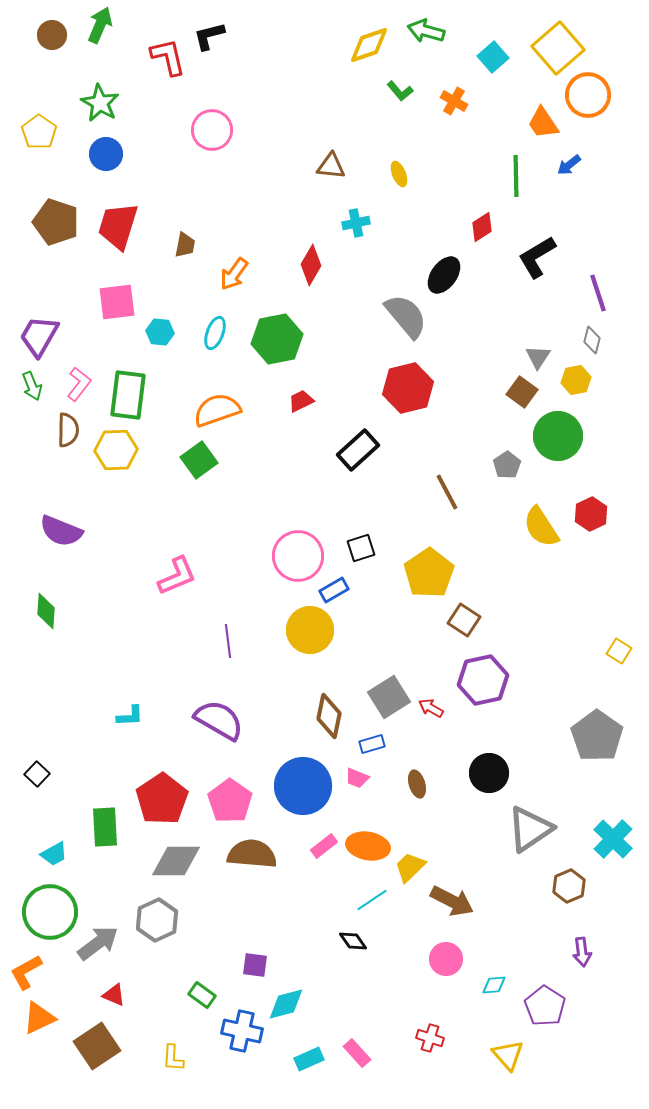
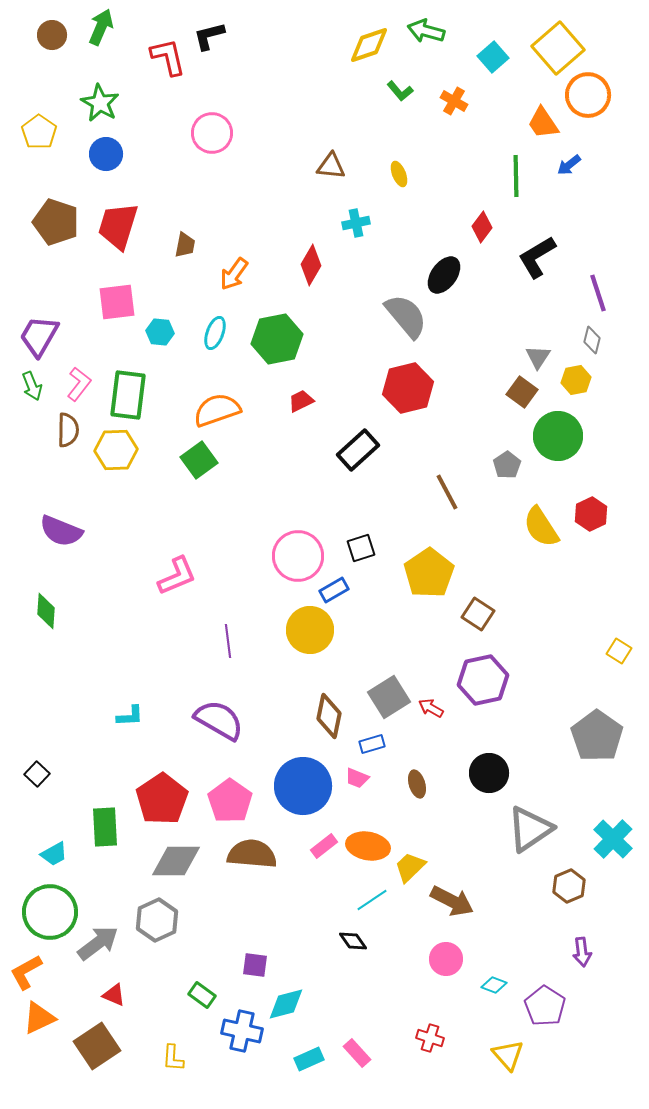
green arrow at (100, 25): moved 1 px right, 2 px down
pink circle at (212, 130): moved 3 px down
red diamond at (482, 227): rotated 20 degrees counterclockwise
brown square at (464, 620): moved 14 px right, 6 px up
cyan diamond at (494, 985): rotated 25 degrees clockwise
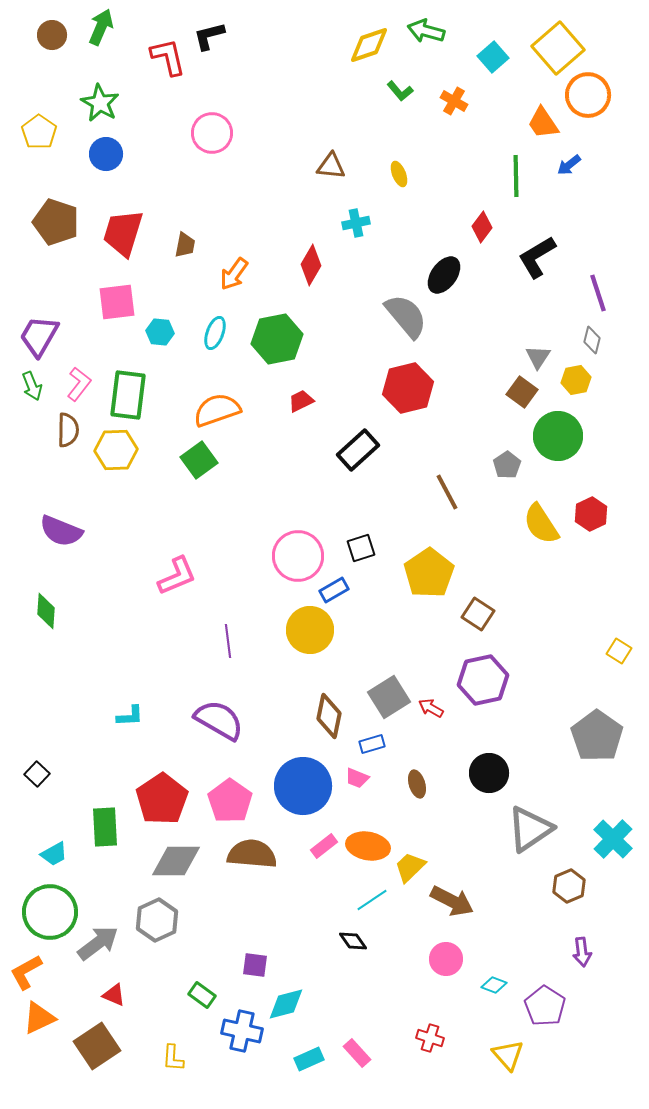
red trapezoid at (118, 226): moved 5 px right, 7 px down
yellow semicircle at (541, 527): moved 3 px up
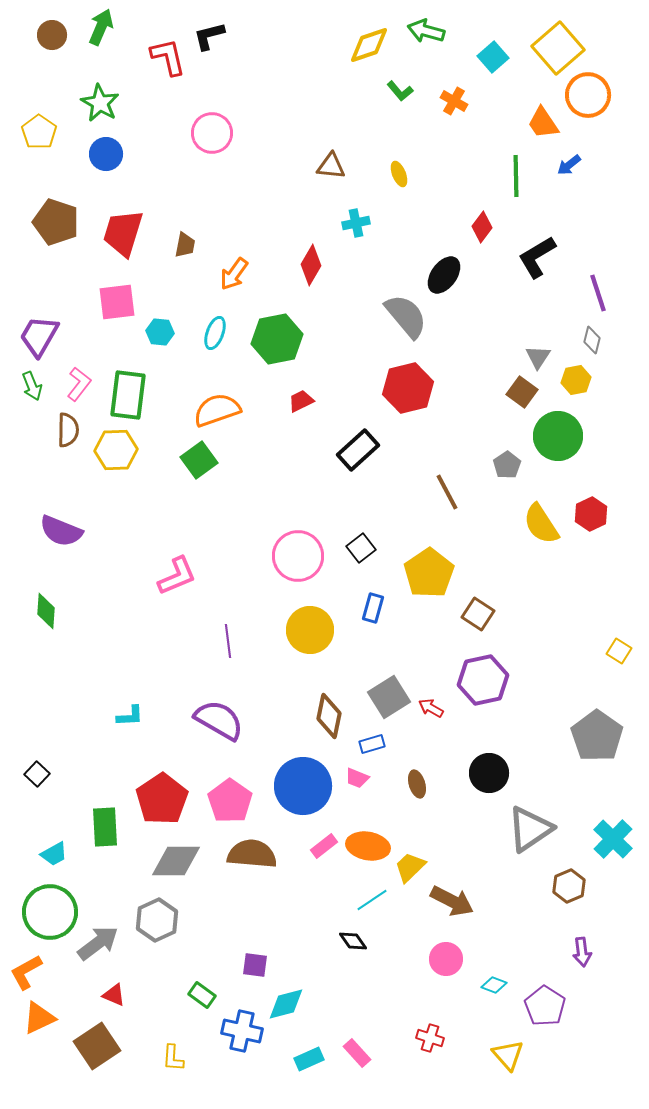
black square at (361, 548): rotated 20 degrees counterclockwise
blue rectangle at (334, 590): moved 39 px right, 18 px down; rotated 44 degrees counterclockwise
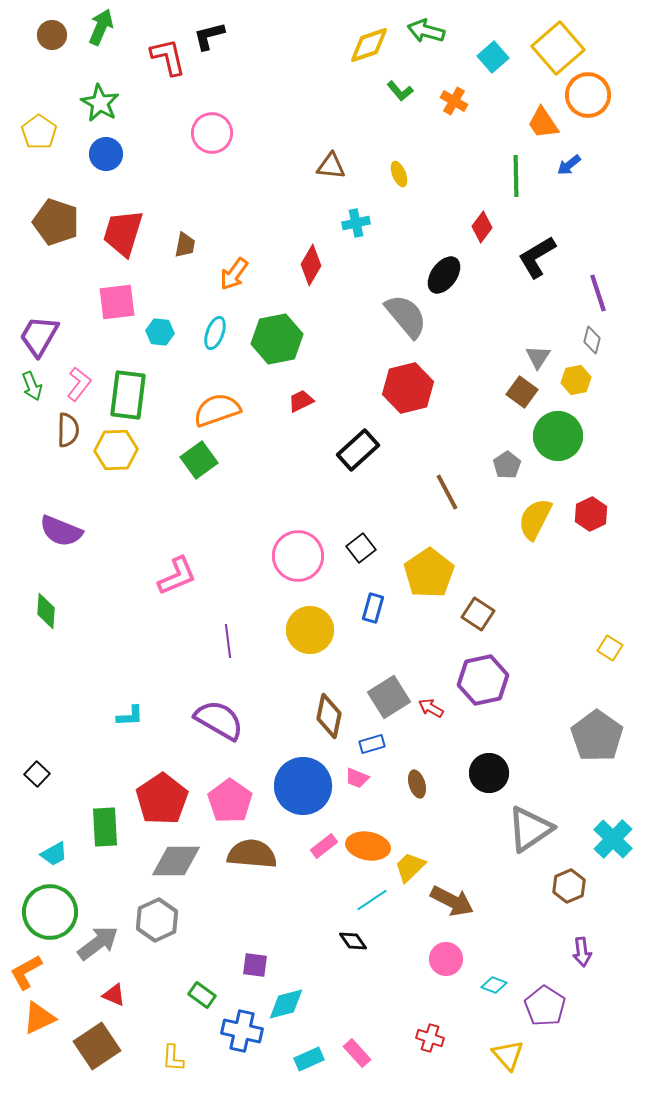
yellow semicircle at (541, 524): moved 6 px left, 5 px up; rotated 60 degrees clockwise
yellow square at (619, 651): moved 9 px left, 3 px up
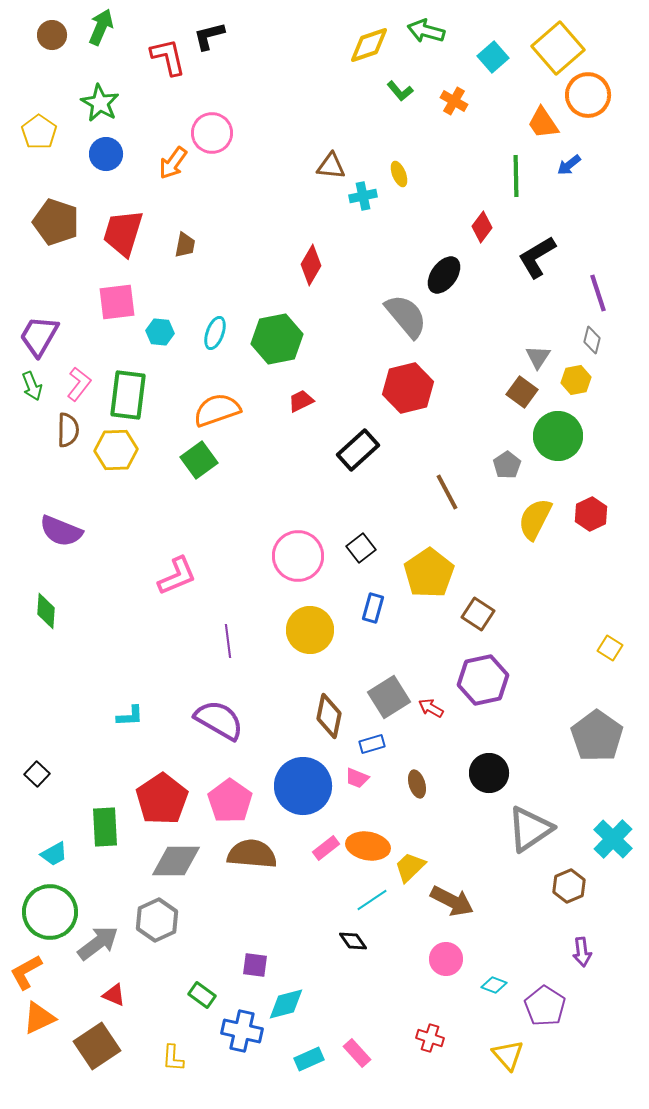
cyan cross at (356, 223): moved 7 px right, 27 px up
orange arrow at (234, 274): moved 61 px left, 111 px up
pink rectangle at (324, 846): moved 2 px right, 2 px down
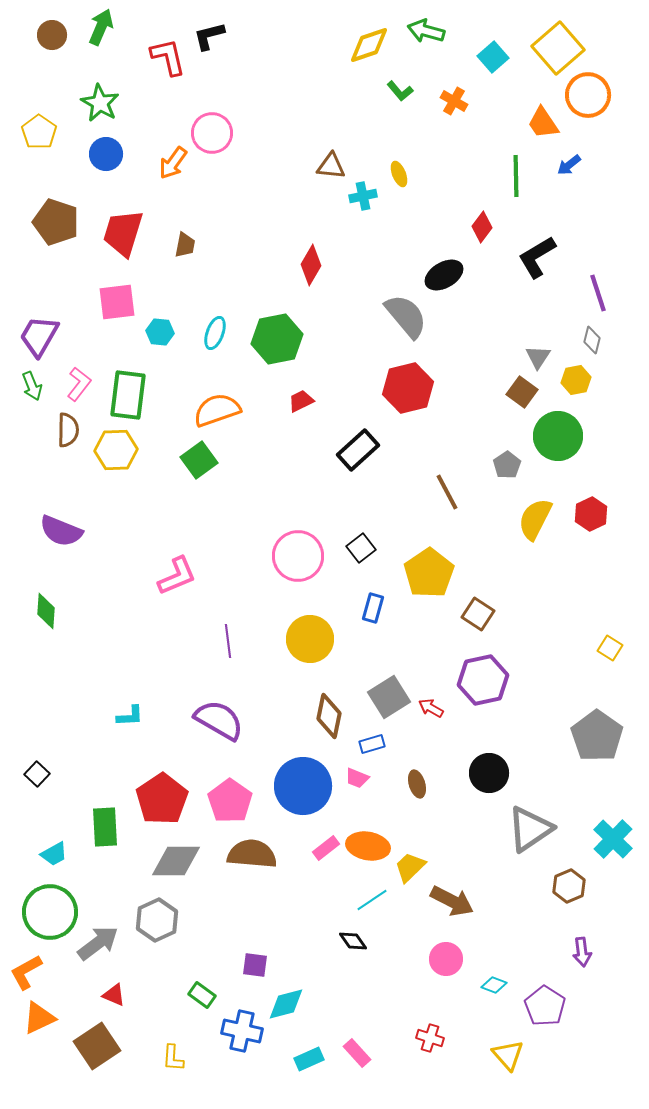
black ellipse at (444, 275): rotated 24 degrees clockwise
yellow circle at (310, 630): moved 9 px down
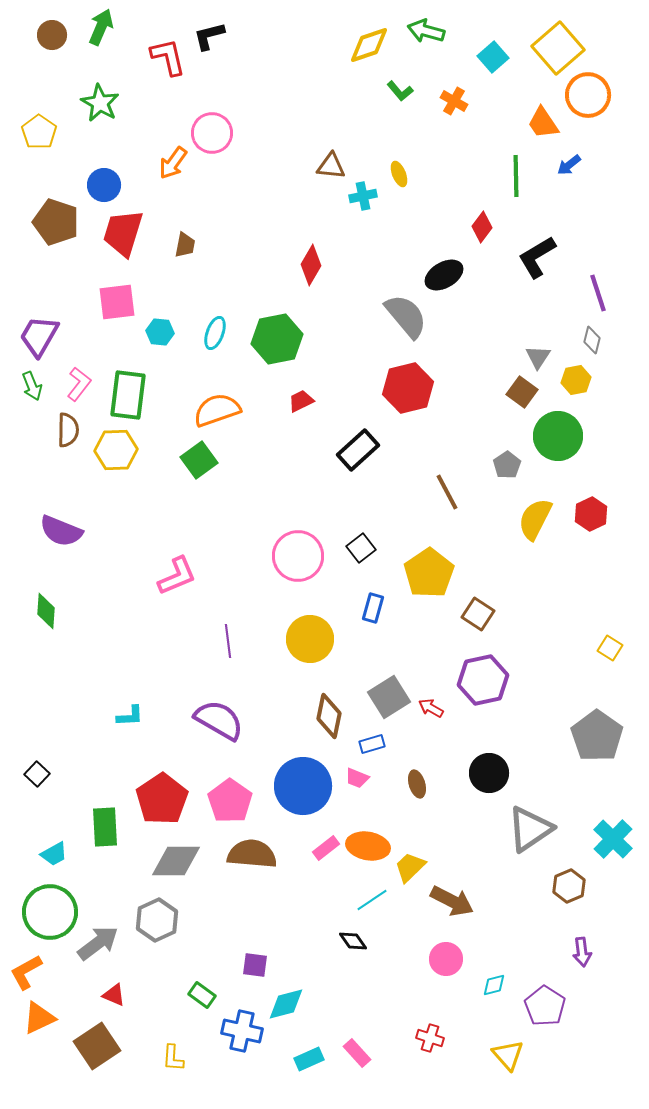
blue circle at (106, 154): moved 2 px left, 31 px down
cyan diamond at (494, 985): rotated 35 degrees counterclockwise
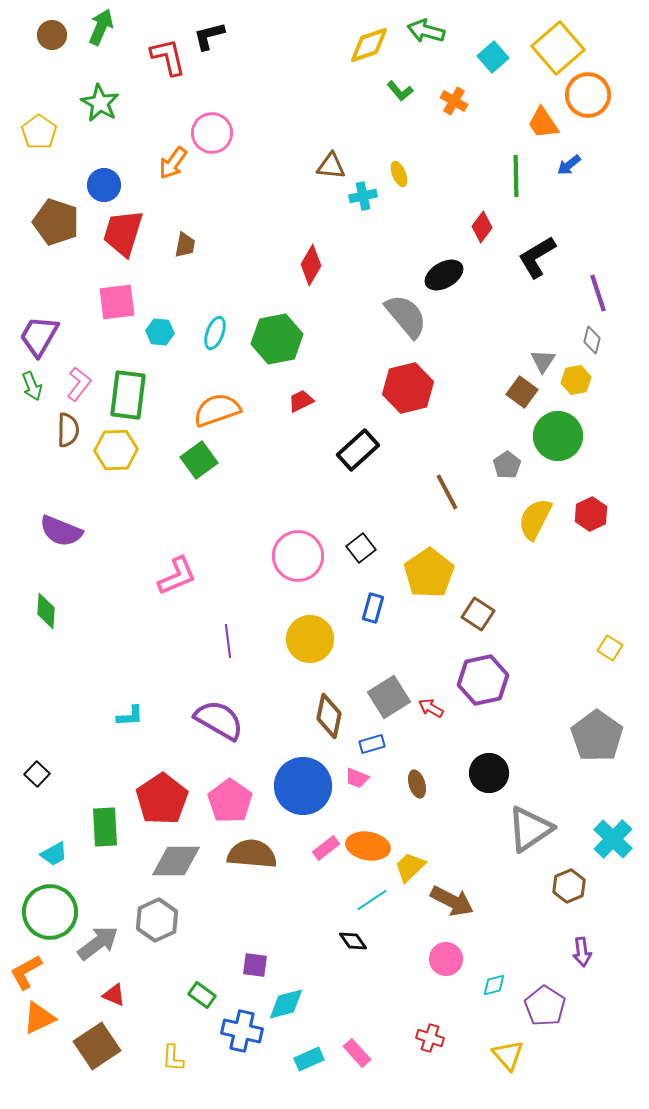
gray triangle at (538, 357): moved 5 px right, 4 px down
